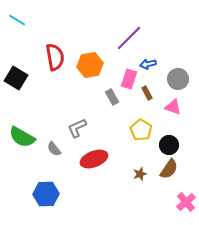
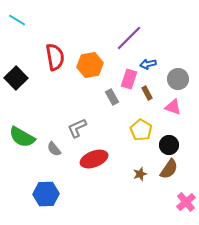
black square: rotated 15 degrees clockwise
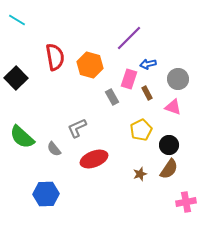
orange hexagon: rotated 25 degrees clockwise
yellow pentagon: rotated 15 degrees clockwise
green semicircle: rotated 12 degrees clockwise
pink cross: rotated 30 degrees clockwise
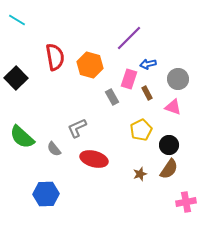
red ellipse: rotated 36 degrees clockwise
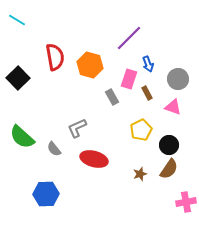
blue arrow: rotated 98 degrees counterclockwise
black square: moved 2 px right
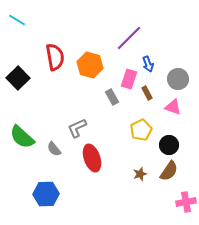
red ellipse: moved 2 px left, 1 px up; rotated 56 degrees clockwise
brown semicircle: moved 2 px down
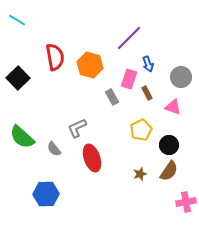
gray circle: moved 3 px right, 2 px up
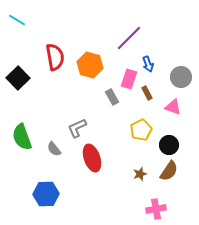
green semicircle: rotated 28 degrees clockwise
pink cross: moved 30 px left, 7 px down
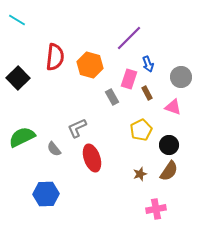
red semicircle: rotated 16 degrees clockwise
green semicircle: rotated 84 degrees clockwise
